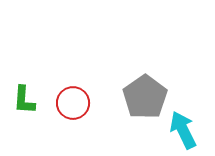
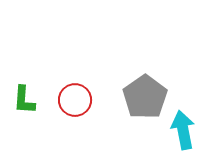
red circle: moved 2 px right, 3 px up
cyan arrow: rotated 15 degrees clockwise
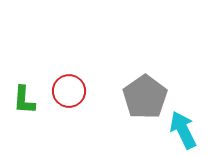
red circle: moved 6 px left, 9 px up
cyan arrow: rotated 15 degrees counterclockwise
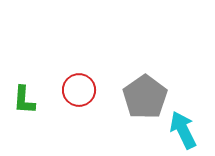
red circle: moved 10 px right, 1 px up
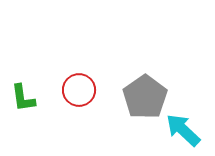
green L-shape: moved 1 px left, 2 px up; rotated 12 degrees counterclockwise
cyan arrow: rotated 21 degrees counterclockwise
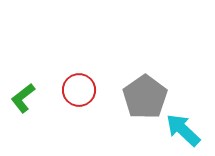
green L-shape: rotated 60 degrees clockwise
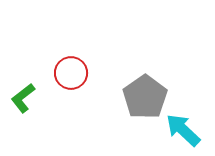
red circle: moved 8 px left, 17 px up
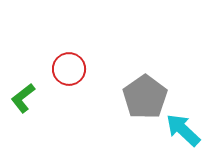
red circle: moved 2 px left, 4 px up
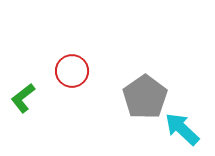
red circle: moved 3 px right, 2 px down
cyan arrow: moved 1 px left, 1 px up
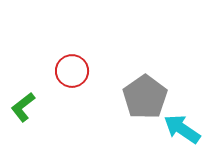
green L-shape: moved 9 px down
cyan arrow: rotated 9 degrees counterclockwise
